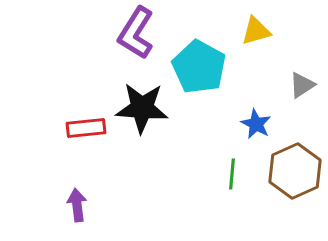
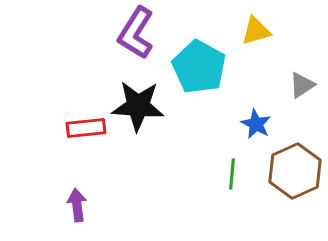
black star: moved 4 px left, 2 px up
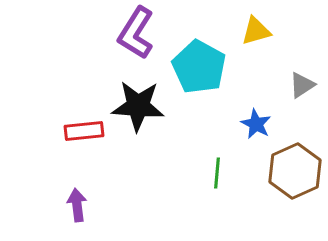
red rectangle: moved 2 px left, 3 px down
green line: moved 15 px left, 1 px up
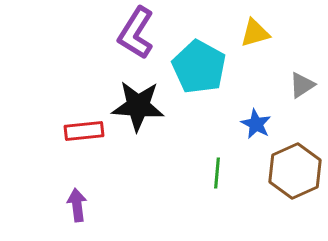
yellow triangle: moved 1 px left, 2 px down
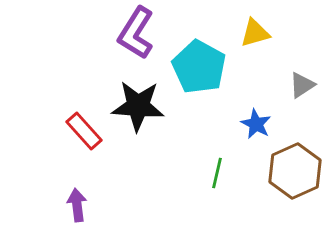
red rectangle: rotated 54 degrees clockwise
green line: rotated 8 degrees clockwise
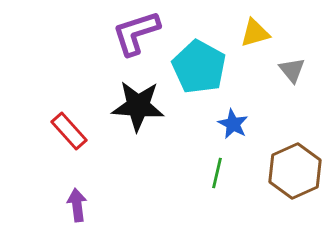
purple L-shape: rotated 40 degrees clockwise
gray triangle: moved 10 px left, 15 px up; rotated 36 degrees counterclockwise
blue star: moved 23 px left
red rectangle: moved 15 px left
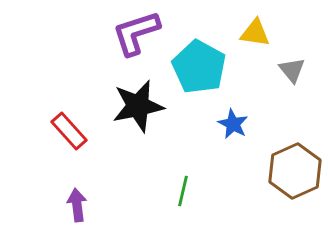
yellow triangle: rotated 24 degrees clockwise
black star: rotated 16 degrees counterclockwise
green line: moved 34 px left, 18 px down
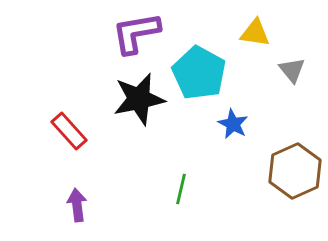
purple L-shape: rotated 8 degrees clockwise
cyan pentagon: moved 6 px down
black star: moved 1 px right, 7 px up
green line: moved 2 px left, 2 px up
